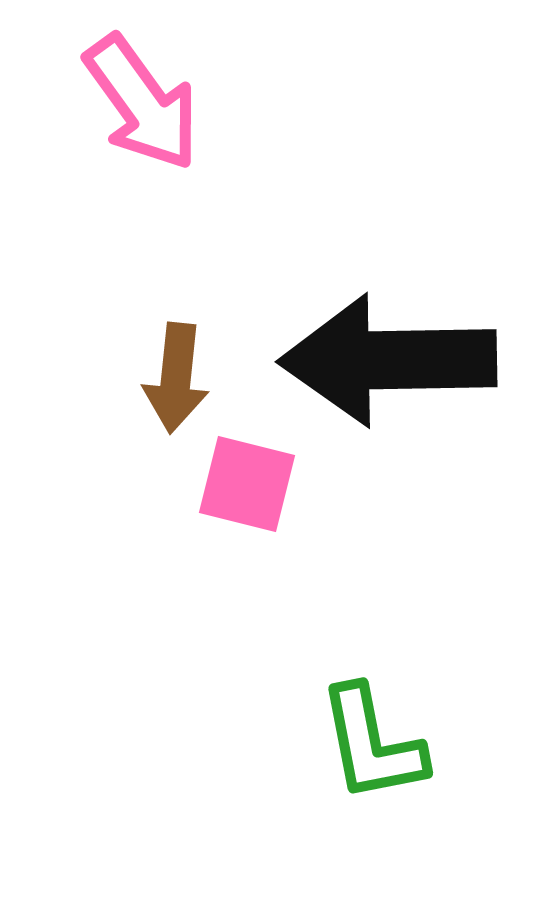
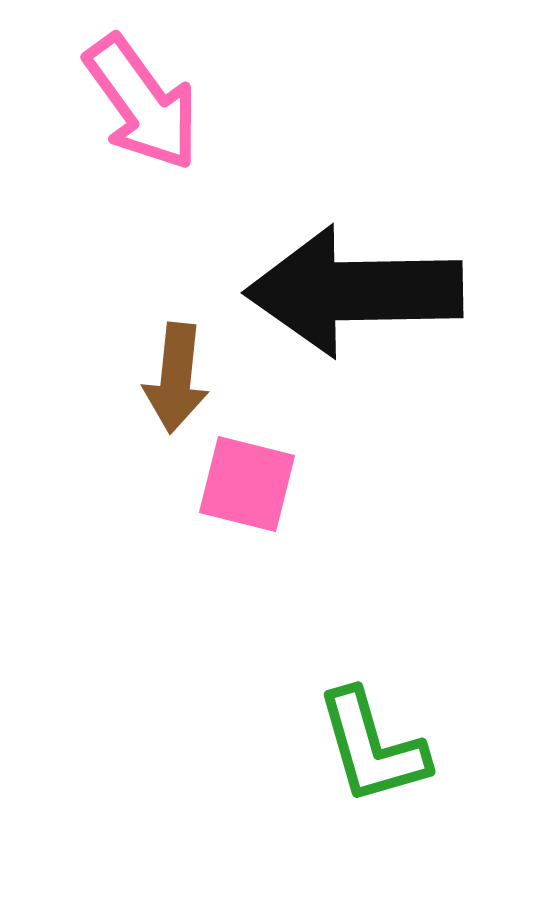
black arrow: moved 34 px left, 69 px up
green L-shape: moved 3 px down; rotated 5 degrees counterclockwise
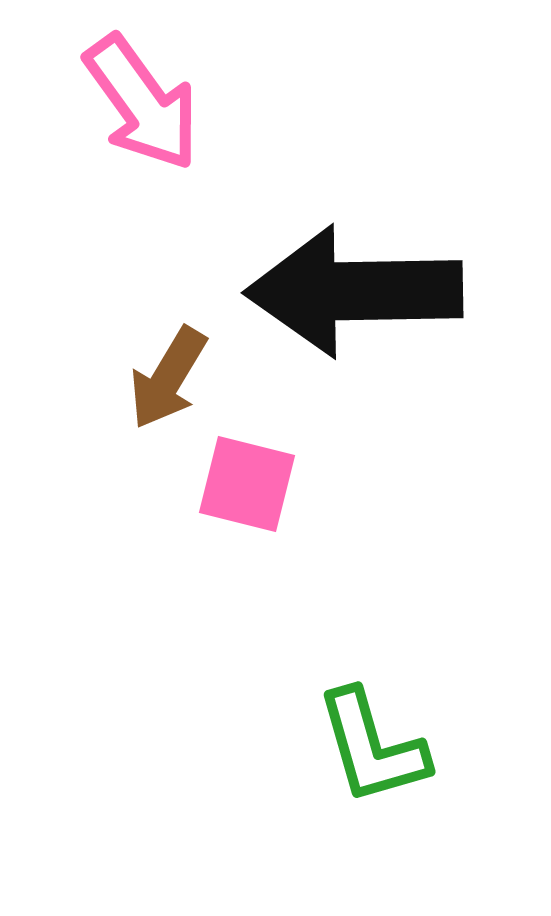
brown arrow: moved 8 px left; rotated 25 degrees clockwise
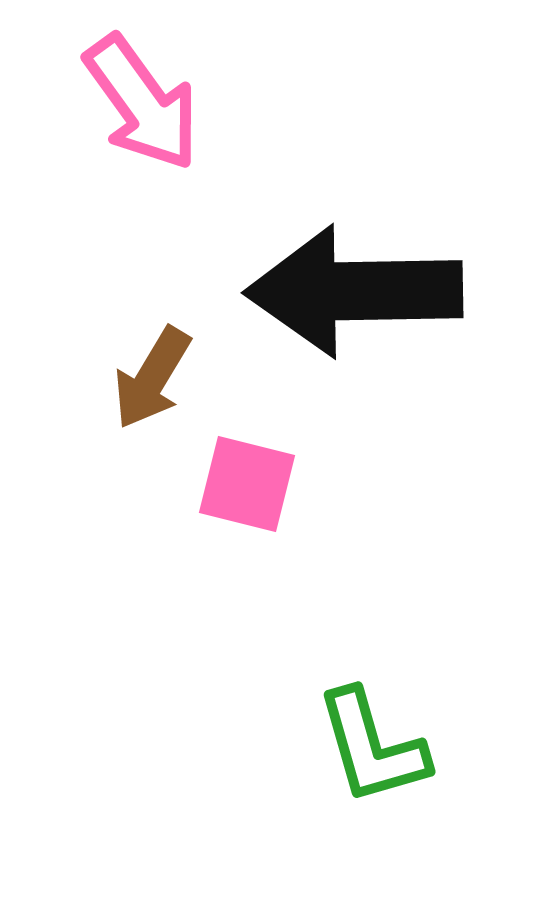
brown arrow: moved 16 px left
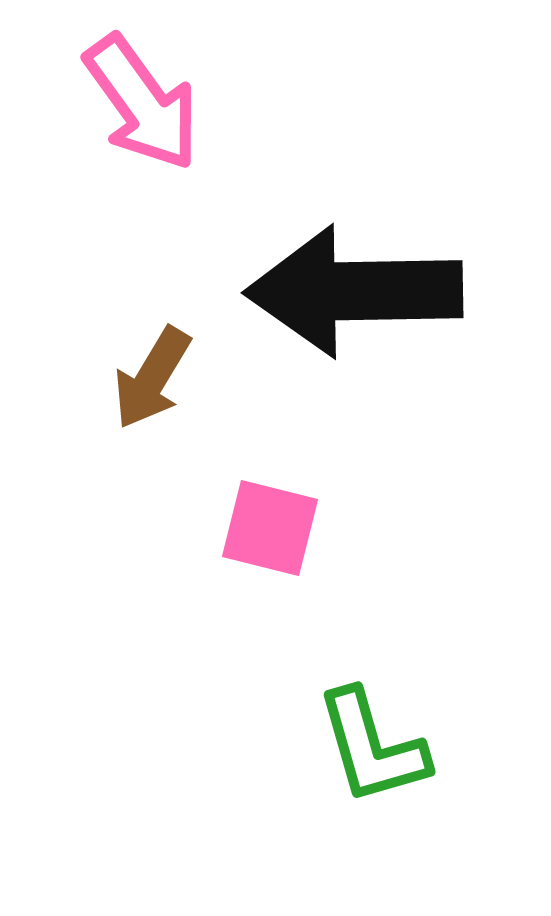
pink square: moved 23 px right, 44 px down
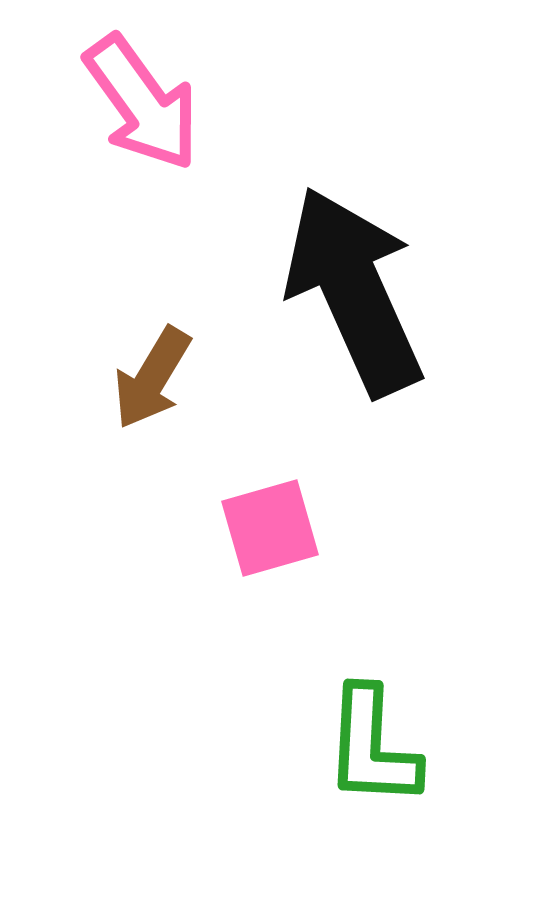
black arrow: rotated 67 degrees clockwise
pink square: rotated 30 degrees counterclockwise
green L-shape: rotated 19 degrees clockwise
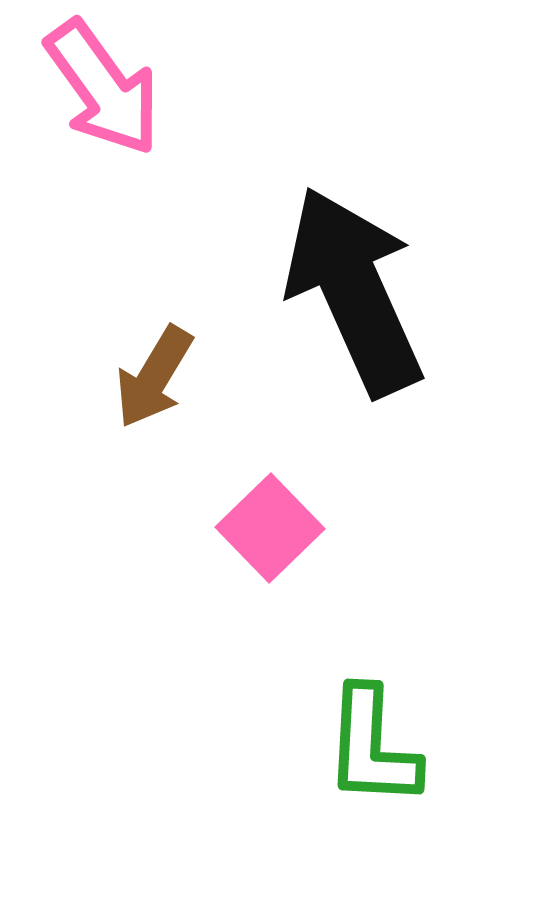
pink arrow: moved 39 px left, 15 px up
brown arrow: moved 2 px right, 1 px up
pink square: rotated 28 degrees counterclockwise
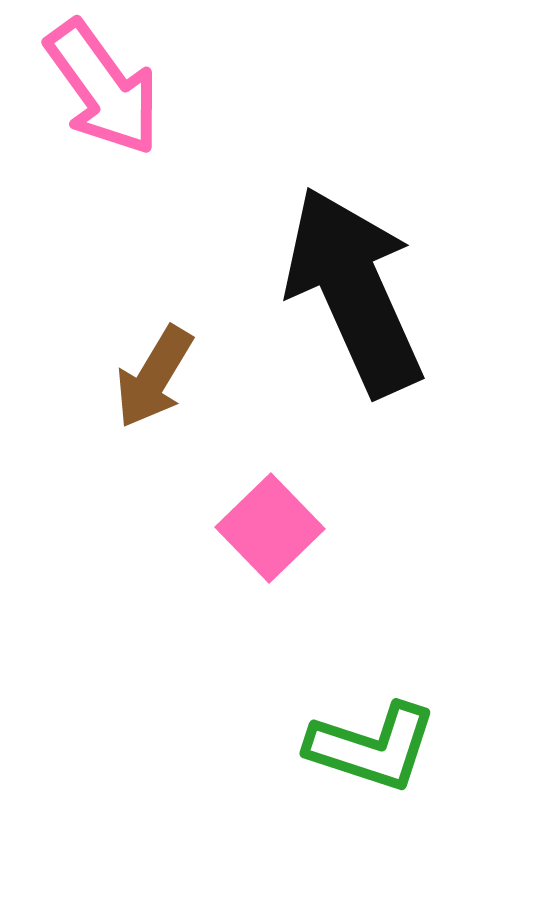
green L-shape: rotated 75 degrees counterclockwise
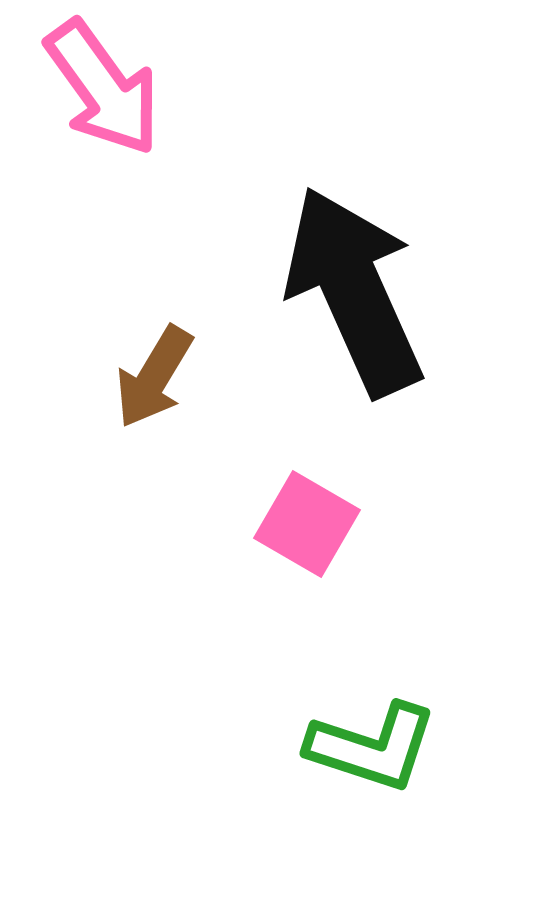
pink square: moved 37 px right, 4 px up; rotated 16 degrees counterclockwise
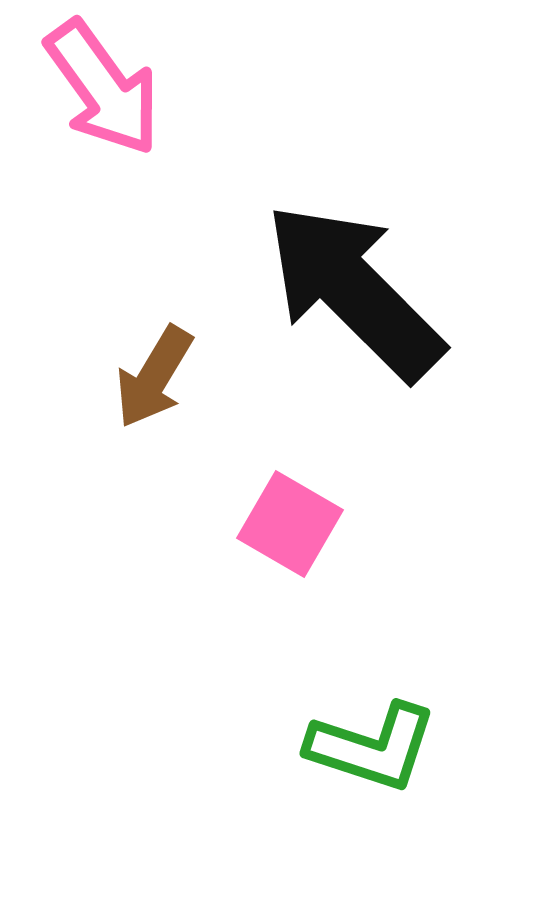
black arrow: rotated 21 degrees counterclockwise
pink square: moved 17 px left
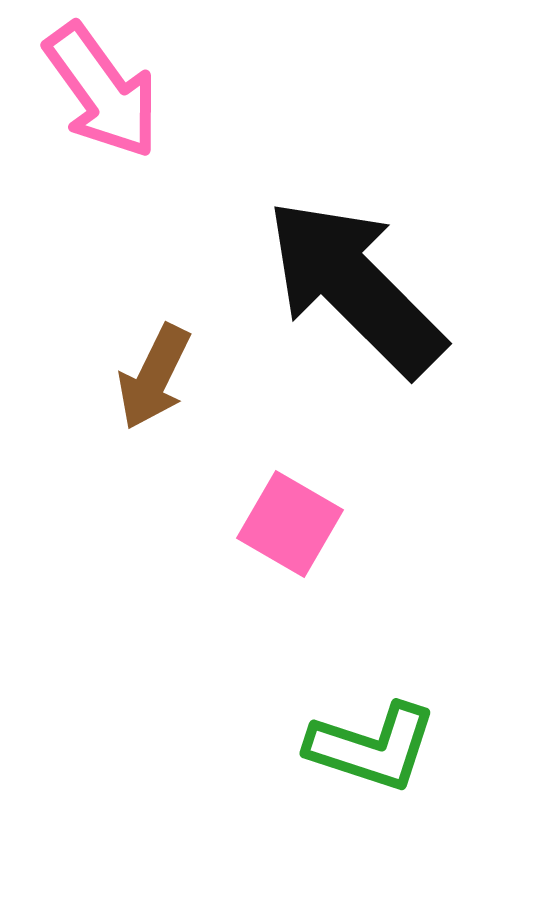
pink arrow: moved 1 px left, 3 px down
black arrow: moved 1 px right, 4 px up
brown arrow: rotated 5 degrees counterclockwise
